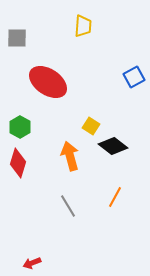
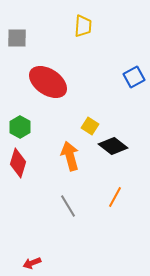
yellow square: moved 1 px left
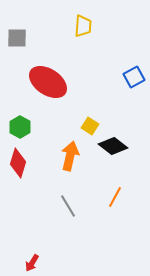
orange arrow: rotated 28 degrees clockwise
red arrow: rotated 36 degrees counterclockwise
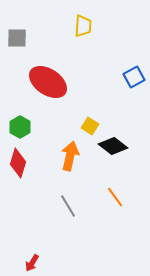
orange line: rotated 65 degrees counterclockwise
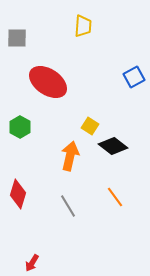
red diamond: moved 31 px down
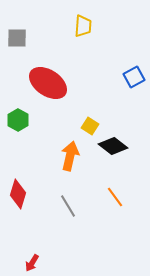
red ellipse: moved 1 px down
green hexagon: moved 2 px left, 7 px up
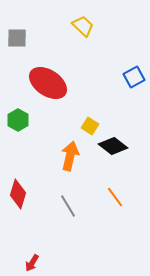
yellow trapezoid: rotated 50 degrees counterclockwise
